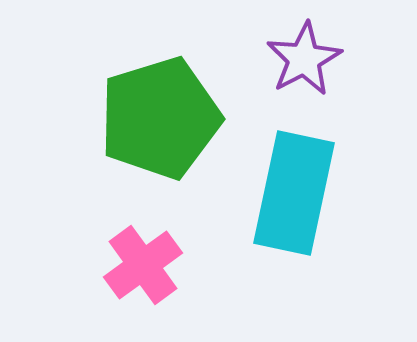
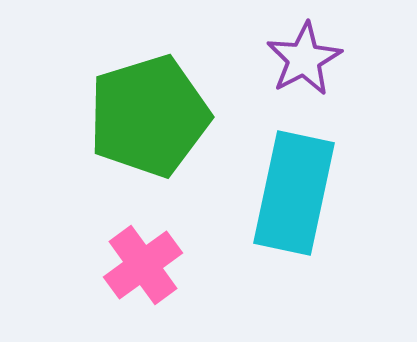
green pentagon: moved 11 px left, 2 px up
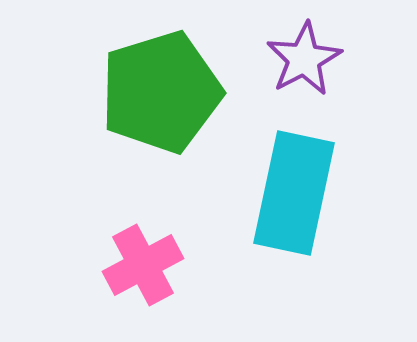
green pentagon: moved 12 px right, 24 px up
pink cross: rotated 8 degrees clockwise
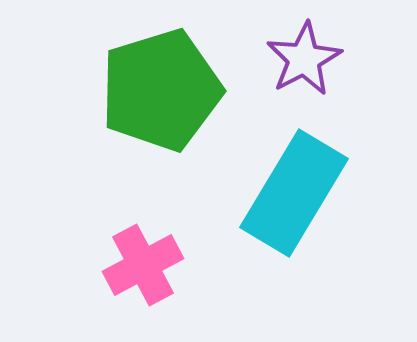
green pentagon: moved 2 px up
cyan rectangle: rotated 19 degrees clockwise
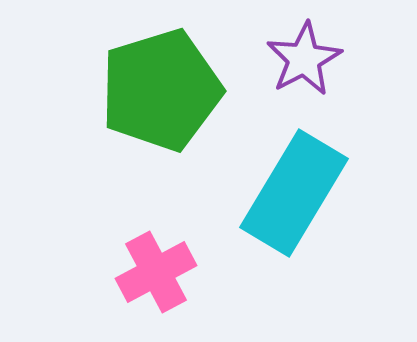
pink cross: moved 13 px right, 7 px down
